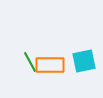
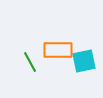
orange rectangle: moved 8 px right, 15 px up
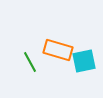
orange rectangle: rotated 16 degrees clockwise
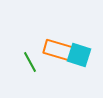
cyan square: moved 5 px left, 6 px up; rotated 30 degrees clockwise
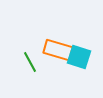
cyan square: moved 2 px down
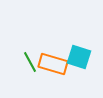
orange rectangle: moved 5 px left, 14 px down
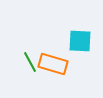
cyan square: moved 1 px right, 16 px up; rotated 15 degrees counterclockwise
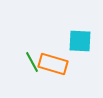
green line: moved 2 px right
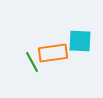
orange rectangle: moved 11 px up; rotated 24 degrees counterclockwise
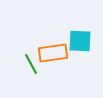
green line: moved 1 px left, 2 px down
